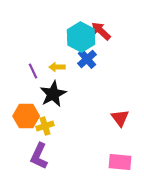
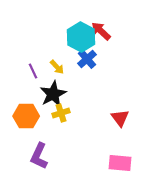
yellow arrow: rotated 133 degrees counterclockwise
yellow cross: moved 16 px right, 13 px up
pink rectangle: moved 1 px down
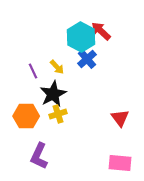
yellow cross: moved 3 px left, 1 px down
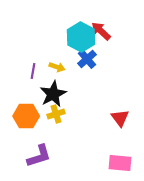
yellow arrow: rotated 28 degrees counterclockwise
purple line: rotated 35 degrees clockwise
yellow cross: moved 2 px left
purple L-shape: rotated 132 degrees counterclockwise
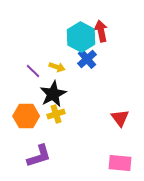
red arrow: rotated 35 degrees clockwise
purple line: rotated 56 degrees counterclockwise
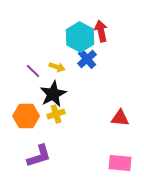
cyan hexagon: moved 1 px left
red triangle: rotated 48 degrees counterclockwise
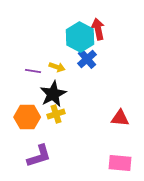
red arrow: moved 3 px left, 2 px up
purple line: rotated 35 degrees counterclockwise
orange hexagon: moved 1 px right, 1 px down
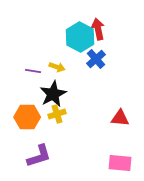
blue cross: moved 9 px right
yellow cross: moved 1 px right
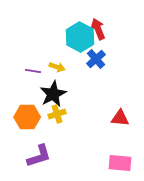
red arrow: rotated 10 degrees counterclockwise
